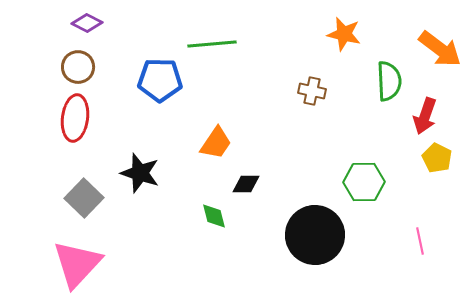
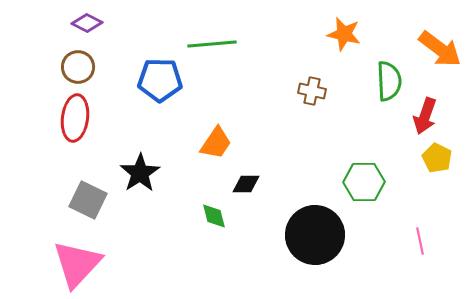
black star: rotated 21 degrees clockwise
gray square: moved 4 px right, 2 px down; rotated 18 degrees counterclockwise
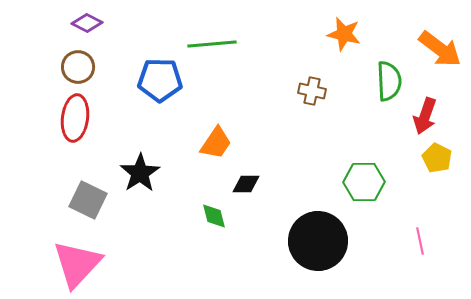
black circle: moved 3 px right, 6 px down
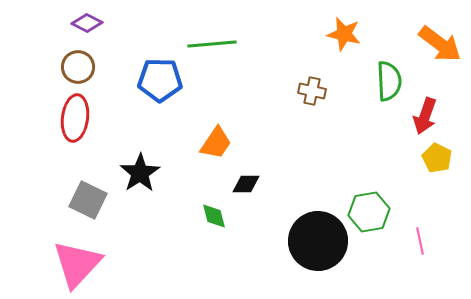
orange arrow: moved 5 px up
green hexagon: moved 5 px right, 30 px down; rotated 9 degrees counterclockwise
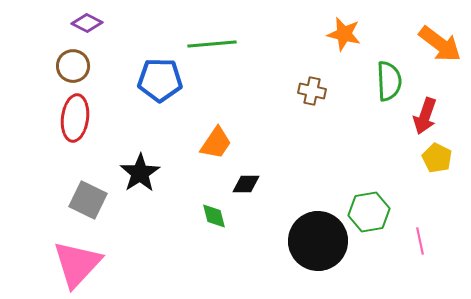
brown circle: moved 5 px left, 1 px up
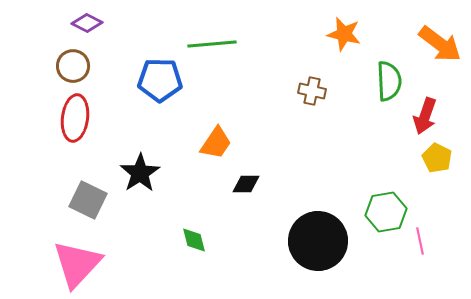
green hexagon: moved 17 px right
green diamond: moved 20 px left, 24 px down
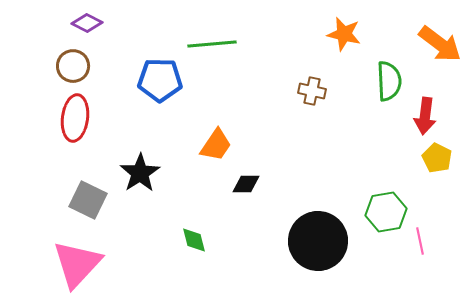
red arrow: rotated 12 degrees counterclockwise
orange trapezoid: moved 2 px down
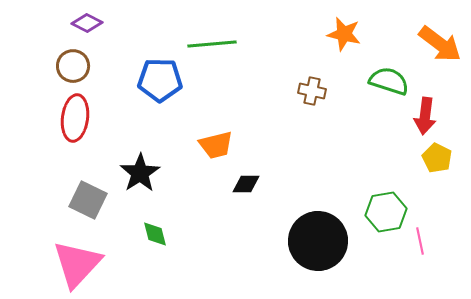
green semicircle: rotated 69 degrees counterclockwise
orange trapezoid: rotated 42 degrees clockwise
green diamond: moved 39 px left, 6 px up
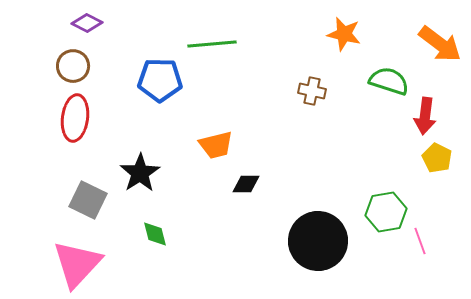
pink line: rotated 8 degrees counterclockwise
